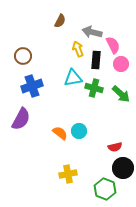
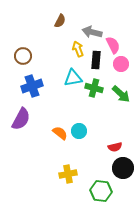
green hexagon: moved 4 px left, 2 px down; rotated 15 degrees counterclockwise
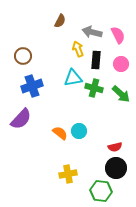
pink semicircle: moved 5 px right, 10 px up
purple semicircle: rotated 15 degrees clockwise
black circle: moved 7 px left
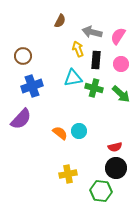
pink semicircle: moved 1 px down; rotated 120 degrees counterclockwise
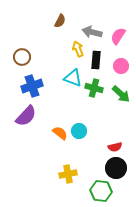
brown circle: moved 1 px left, 1 px down
pink circle: moved 2 px down
cyan triangle: rotated 30 degrees clockwise
purple semicircle: moved 5 px right, 3 px up
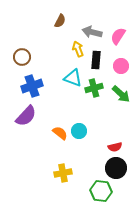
green cross: rotated 30 degrees counterclockwise
yellow cross: moved 5 px left, 1 px up
